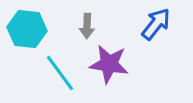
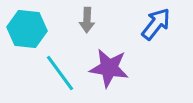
gray arrow: moved 6 px up
purple star: moved 4 px down
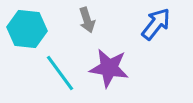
gray arrow: rotated 20 degrees counterclockwise
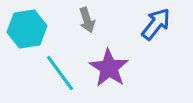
cyan hexagon: rotated 15 degrees counterclockwise
purple star: rotated 24 degrees clockwise
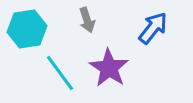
blue arrow: moved 3 px left, 4 px down
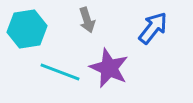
purple star: rotated 9 degrees counterclockwise
cyan line: moved 1 px up; rotated 33 degrees counterclockwise
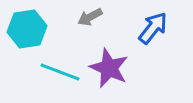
gray arrow: moved 3 px right, 3 px up; rotated 80 degrees clockwise
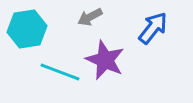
purple star: moved 4 px left, 8 px up
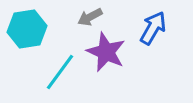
blue arrow: rotated 8 degrees counterclockwise
purple star: moved 1 px right, 8 px up
cyan line: rotated 75 degrees counterclockwise
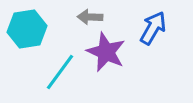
gray arrow: rotated 30 degrees clockwise
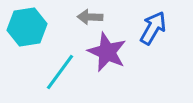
cyan hexagon: moved 2 px up
purple star: moved 1 px right
